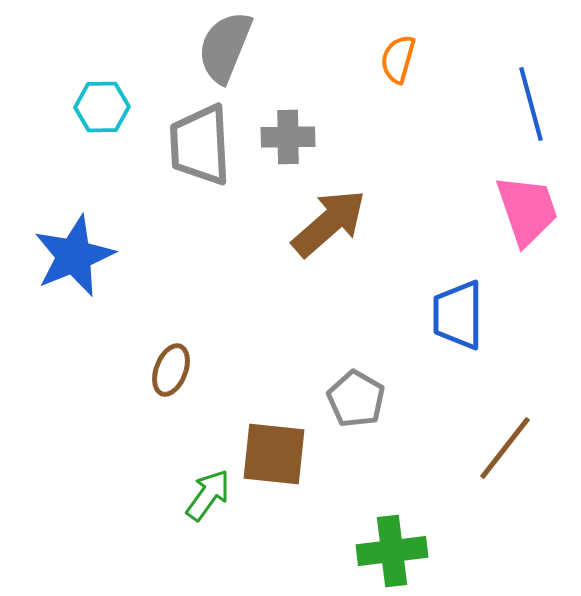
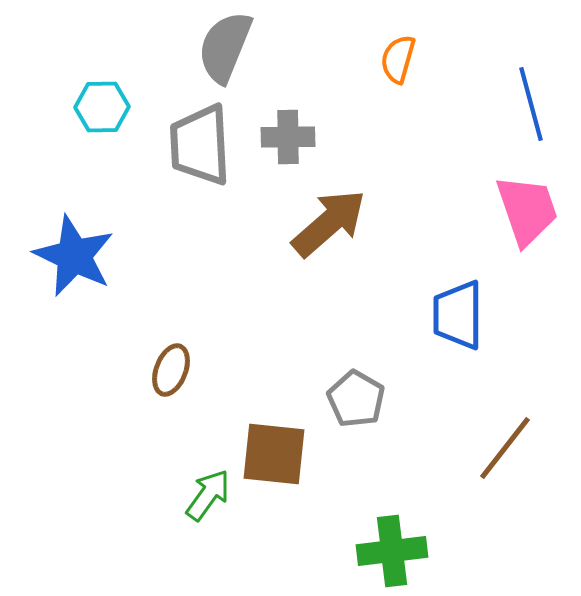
blue star: rotated 24 degrees counterclockwise
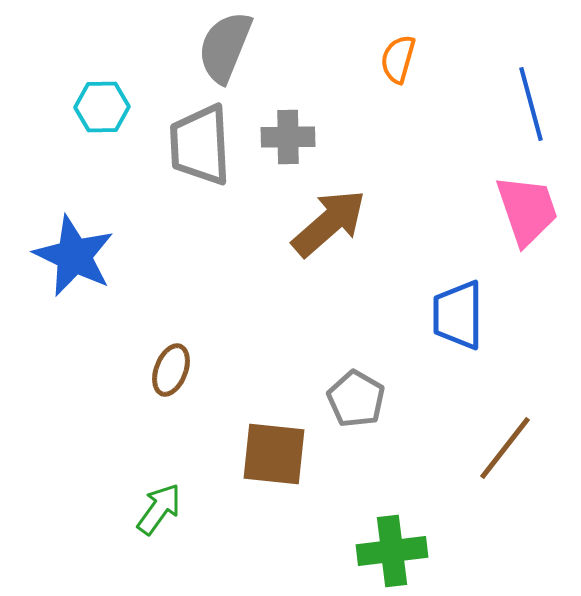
green arrow: moved 49 px left, 14 px down
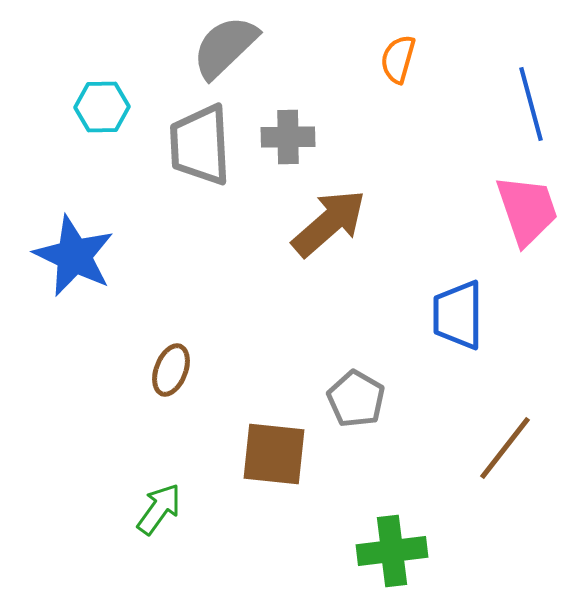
gray semicircle: rotated 24 degrees clockwise
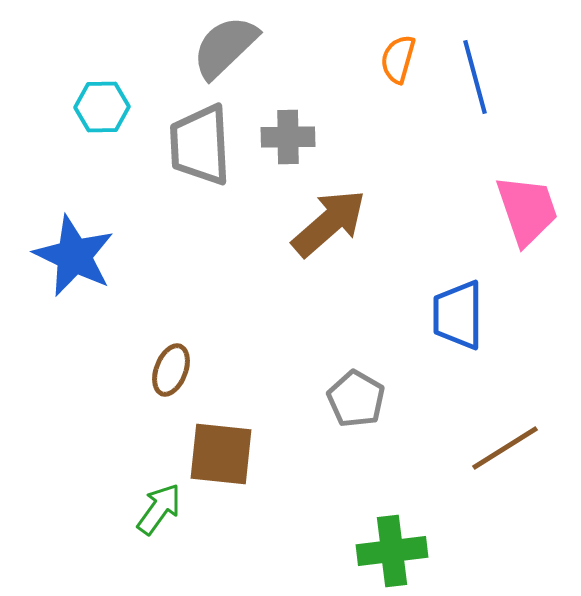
blue line: moved 56 px left, 27 px up
brown line: rotated 20 degrees clockwise
brown square: moved 53 px left
